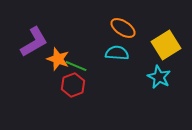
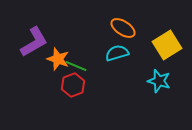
yellow square: moved 1 px right
cyan semicircle: rotated 20 degrees counterclockwise
cyan star: moved 4 px down; rotated 10 degrees counterclockwise
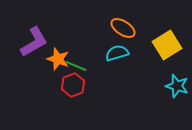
cyan star: moved 18 px right, 5 px down
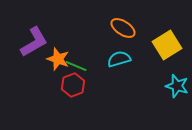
cyan semicircle: moved 2 px right, 6 px down
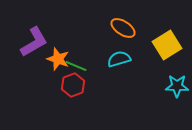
cyan star: rotated 15 degrees counterclockwise
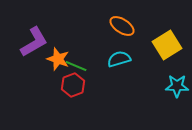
orange ellipse: moved 1 px left, 2 px up
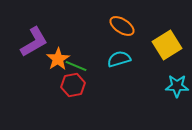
orange star: rotated 20 degrees clockwise
red hexagon: rotated 10 degrees clockwise
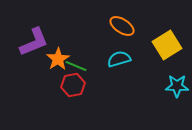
purple L-shape: rotated 8 degrees clockwise
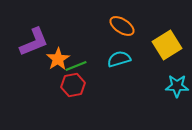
green line: rotated 45 degrees counterclockwise
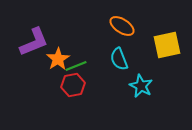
yellow square: rotated 20 degrees clockwise
cyan semicircle: rotated 95 degrees counterclockwise
cyan star: moved 36 px left; rotated 25 degrees clockwise
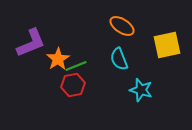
purple L-shape: moved 3 px left, 1 px down
cyan star: moved 4 px down; rotated 10 degrees counterclockwise
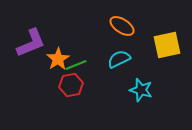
cyan semicircle: rotated 85 degrees clockwise
green line: moved 1 px up
red hexagon: moved 2 px left
